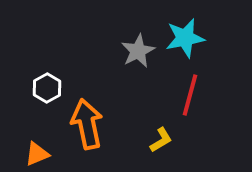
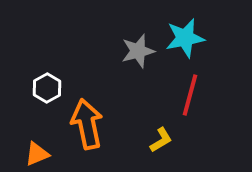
gray star: rotated 12 degrees clockwise
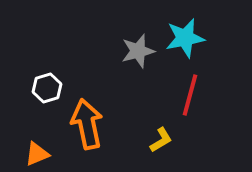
white hexagon: rotated 12 degrees clockwise
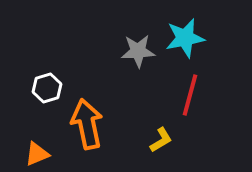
gray star: rotated 12 degrees clockwise
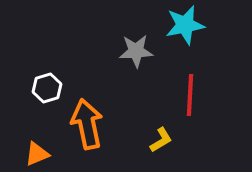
cyan star: moved 13 px up
gray star: moved 2 px left
red line: rotated 12 degrees counterclockwise
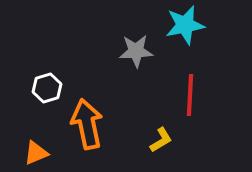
orange triangle: moved 1 px left, 1 px up
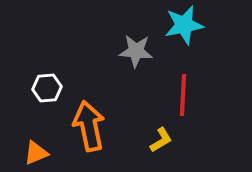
cyan star: moved 1 px left
gray star: rotated 8 degrees clockwise
white hexagon: rotated 12 degrees clockwise
red line: moved 7 px left
orange arrow: moved 2 px right, 2 px down
